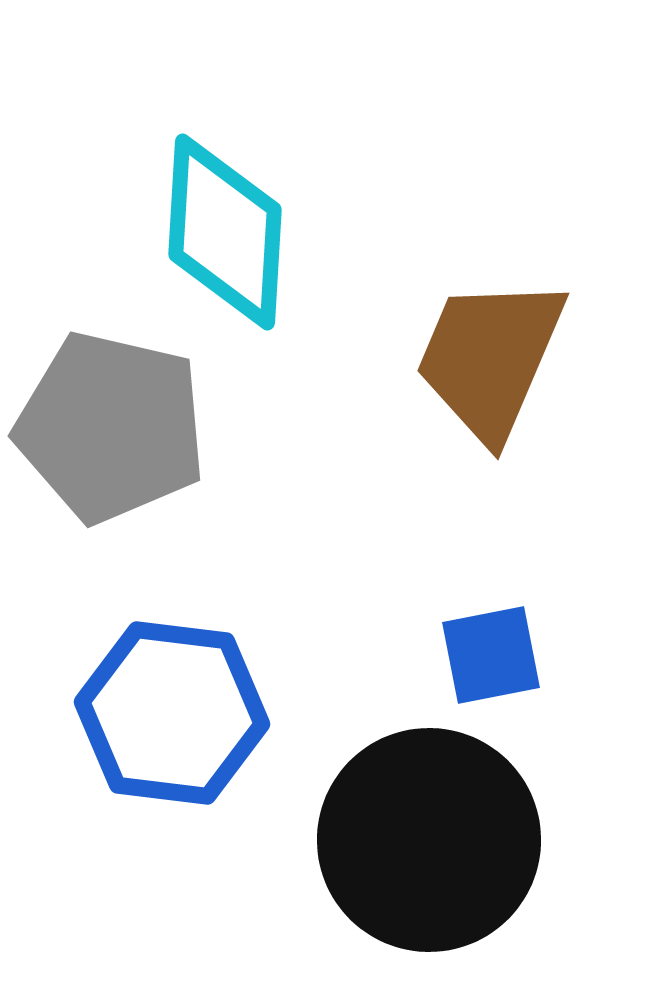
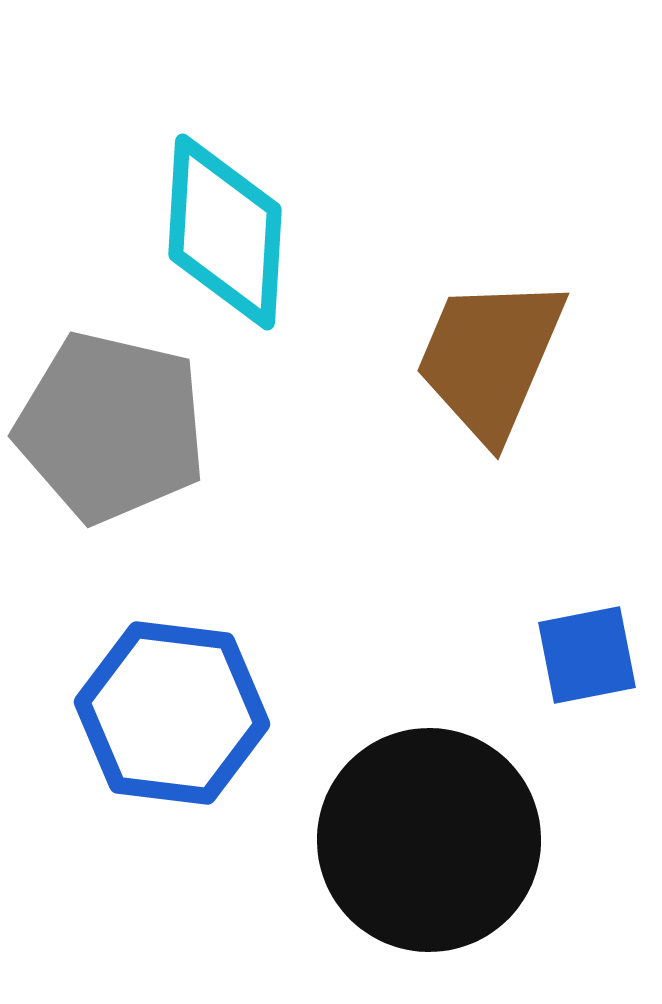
blue square: moved 96 px right
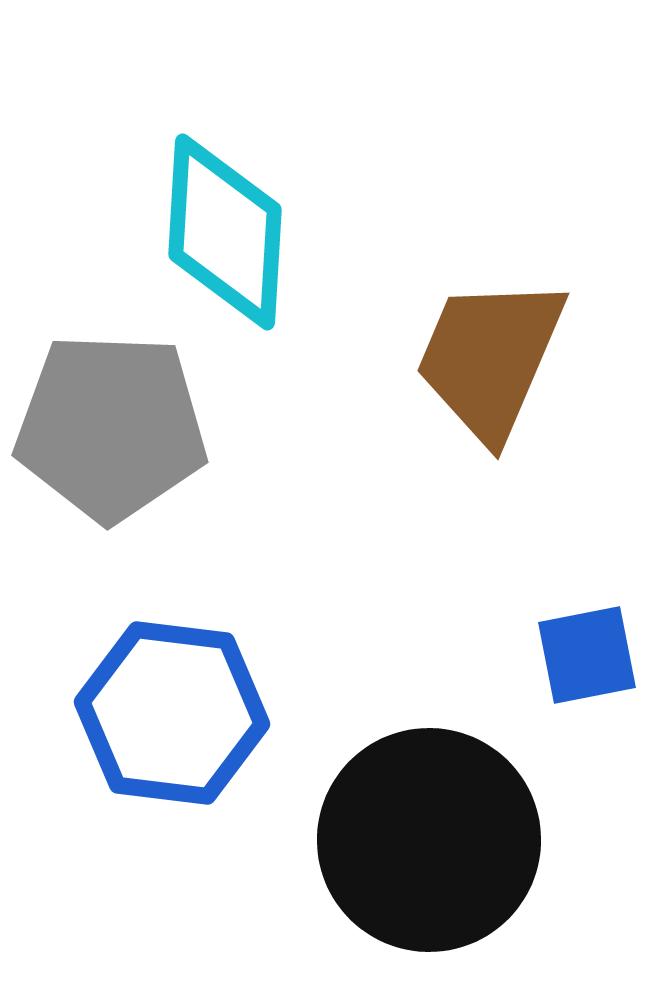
gray pentagon: rotated 11 degrees counterclockwise
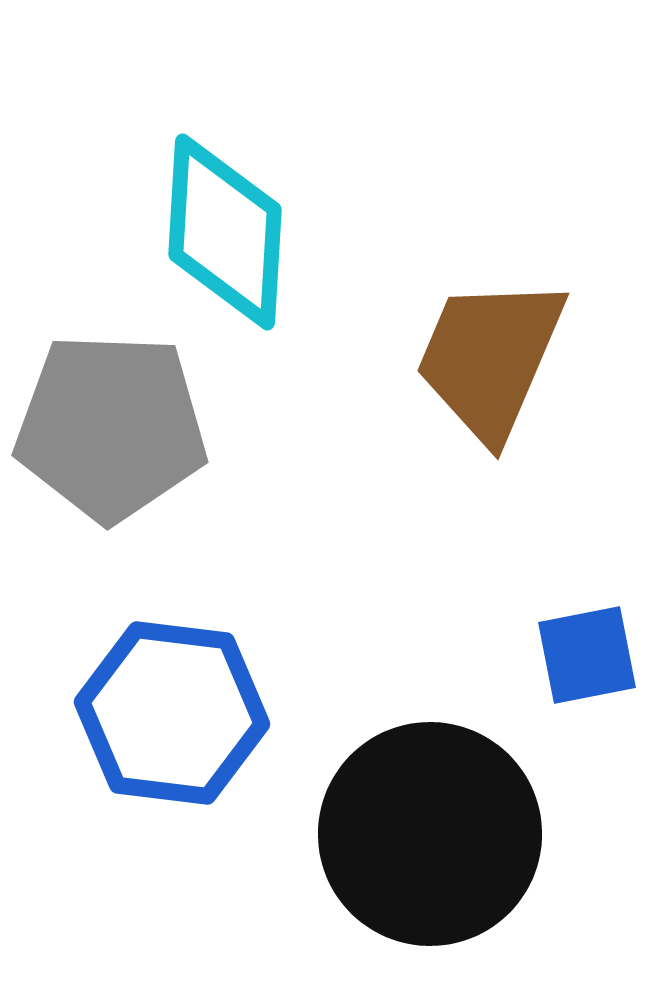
black circle: moved 1 px right, 6 px up
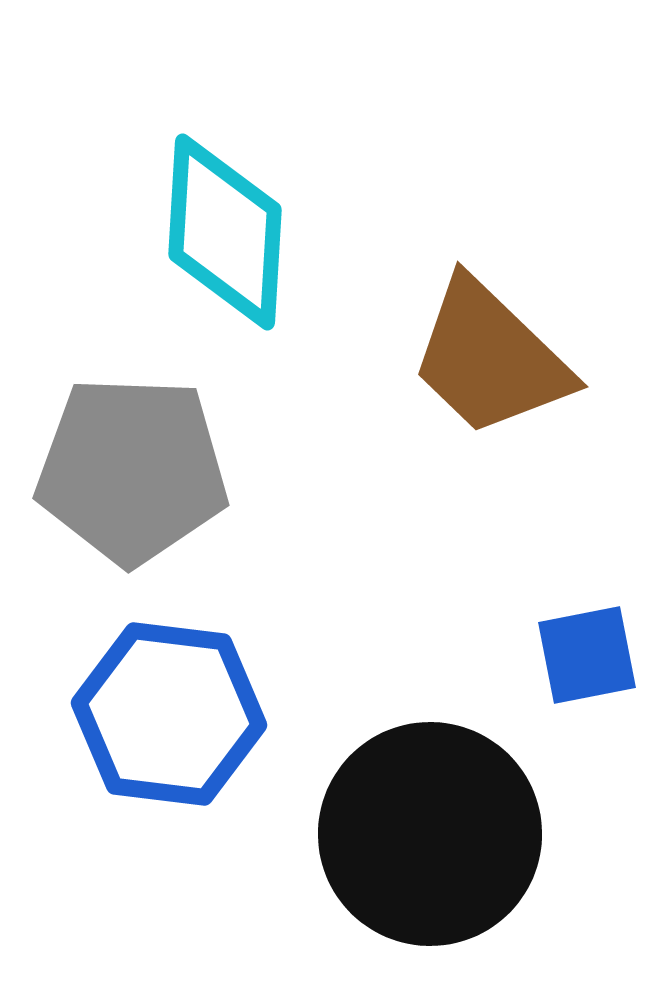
brown trapezoid: rotated 69 degrees counterclockwise
gray pentagon: moved 21 px right, 43 px down
blue hexagon: moved 3 px left, 1 px down
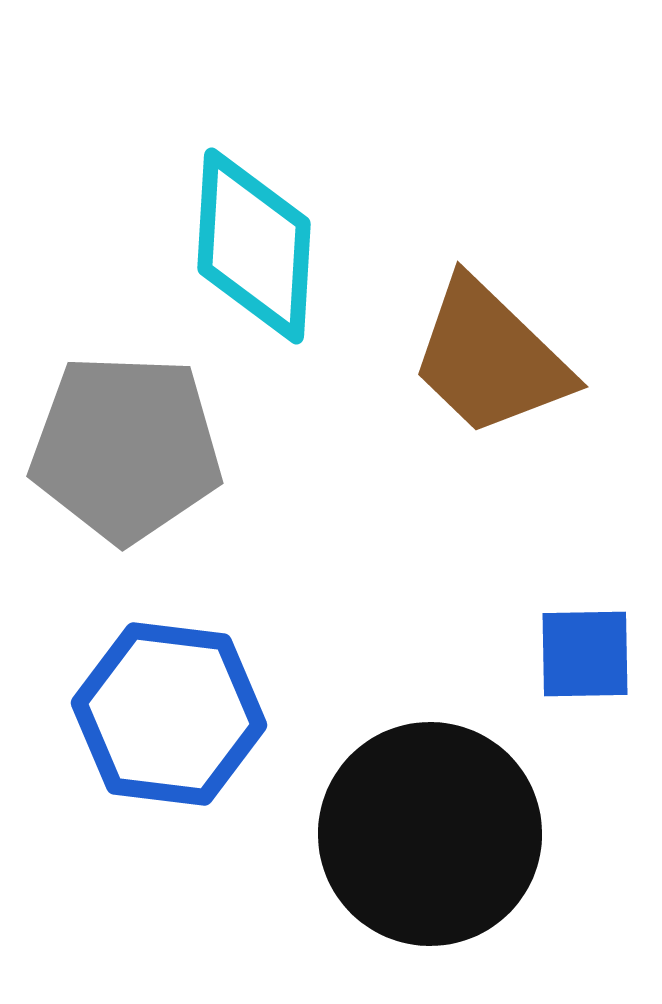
cyan diamond: moved 29 px right, 14 px down
gray pentagon: moved 6 px left, 22 px up
blue square: moved 2 px left, 1 px up; rotated 10 degrees clockwise
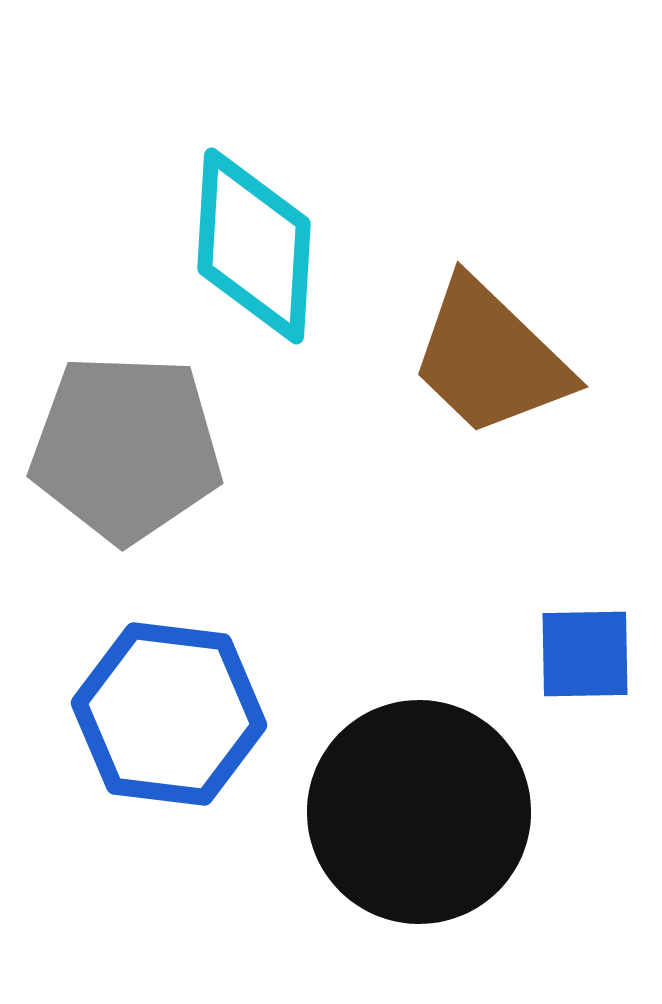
black circle: moved 11 px left, 22 px up
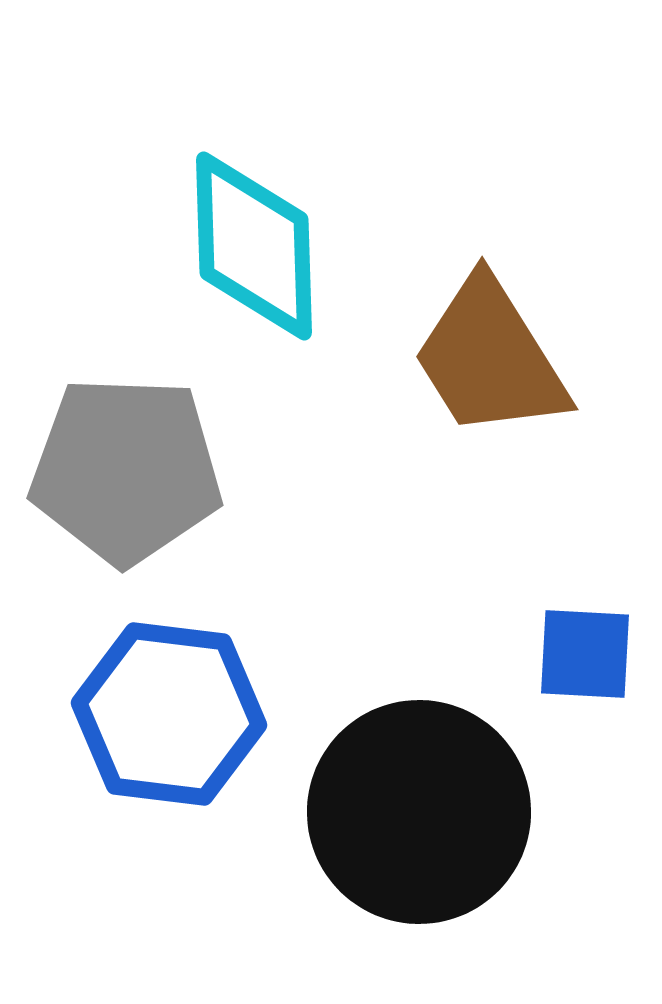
cyan diamond: rotated 5 degrees counterclockwise
brown trapezoid: rotated 14 degrees clockwise
gray pentagon: moved 22 px down
blue square: rotated 4 degrees clockwise
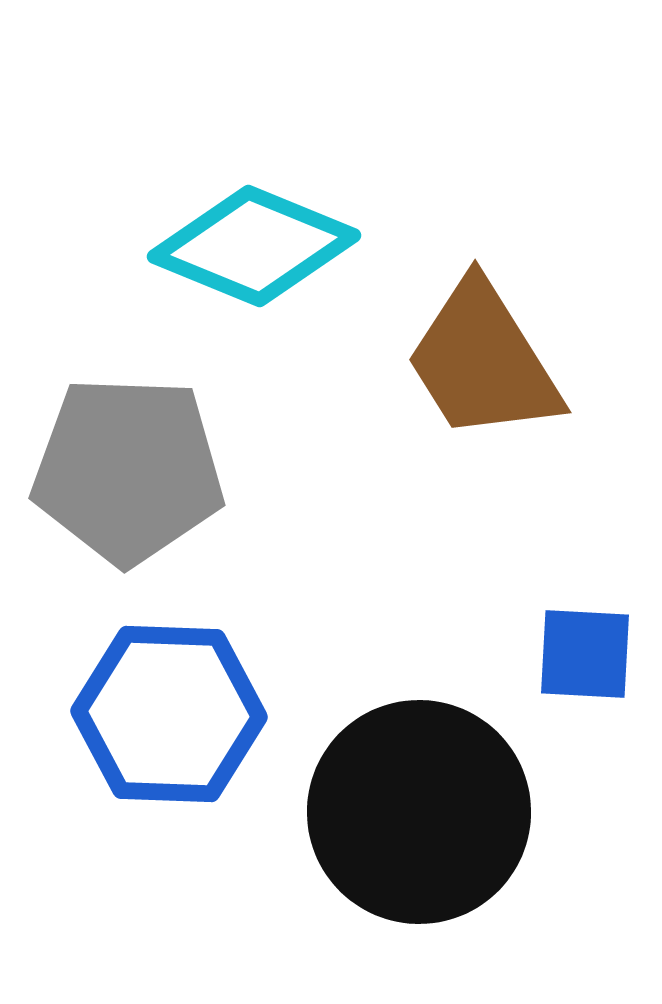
cyan diamond: rotated 66 degrees counterclockwise
brown trapezoid: moved 7 px left, 3 px down
gray pentagon: moved 2 px right
blue hexagon: rotated 5 degrees counterclockwise
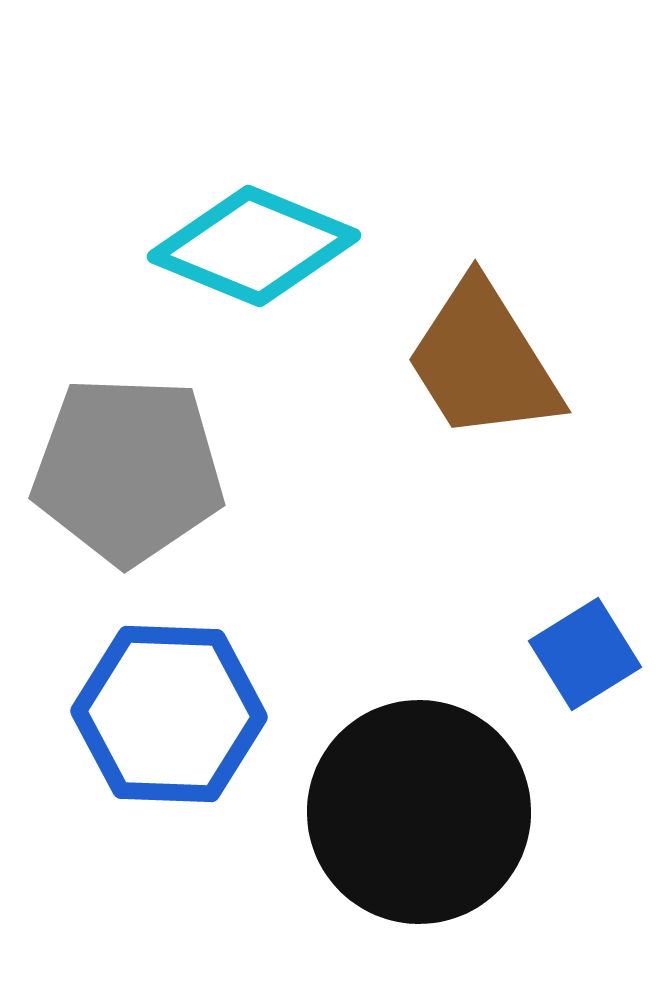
blue square: rotated 35 degrees counterclockwise
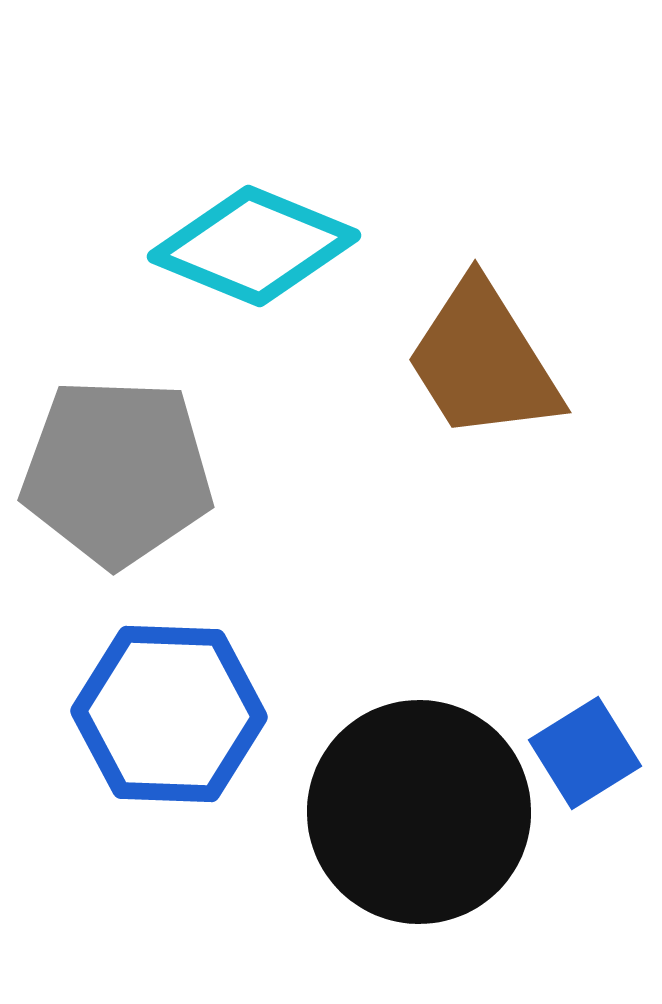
gray pentagon: moved 11 px left, 2 px down
blue square: moved 99 px down
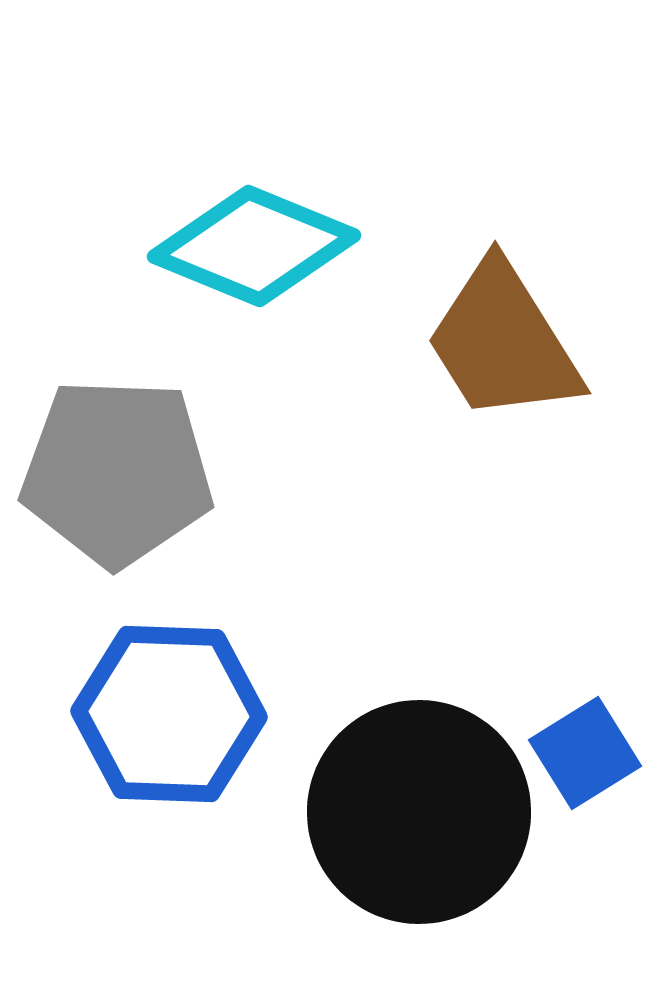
brown trapezoid: moved 20 px right, 19 px up
